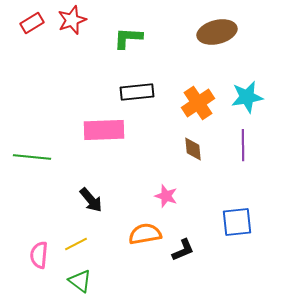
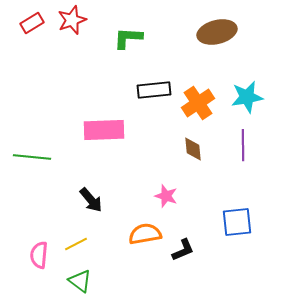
black rectangle: moved 17 px right, 2 px up
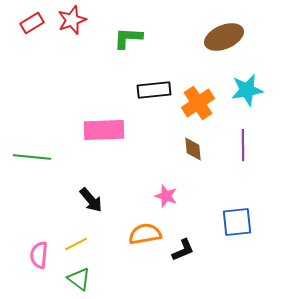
brown ellipse: moved 7 px right, 5 px down; rotated 9 degrees counterclockwise
cyan star: moved 7 px up
green triangle: moved 1 px left, 2 px up
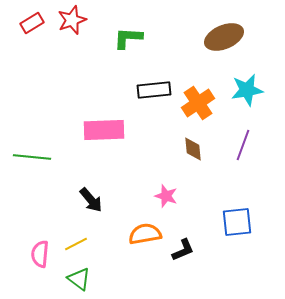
purple line: rotated 20 degrees clockwise
pink semicircle: moved 1 px right, 1 px up
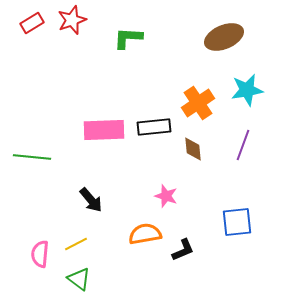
black rectangle: moved 37 px down
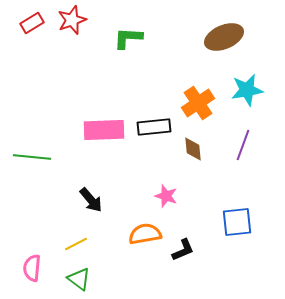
pink semicircle: moved 8 px left, 14 px down
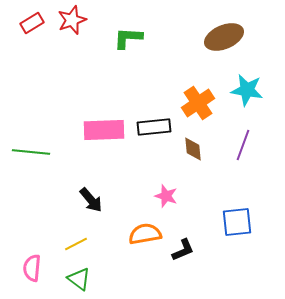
cyan star: rotated 20 degrees clockwise
green line: moved 1 px left, 5 px up
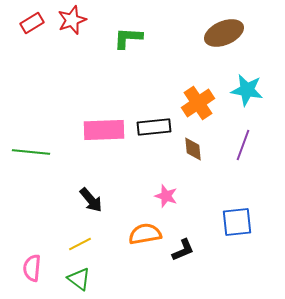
brown ellipse: moved 4 px up
yellow line: moved 4 px right
